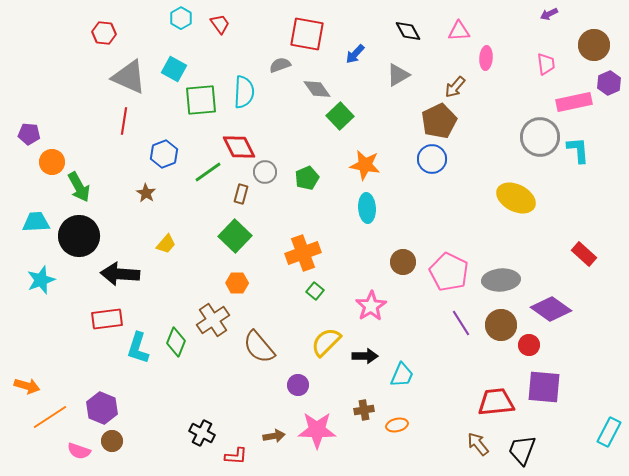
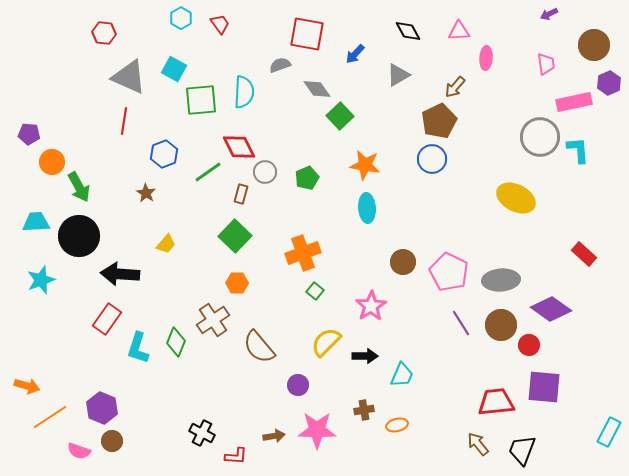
red rectangle at (107, 319): rotated 48 degrees counterclockwise
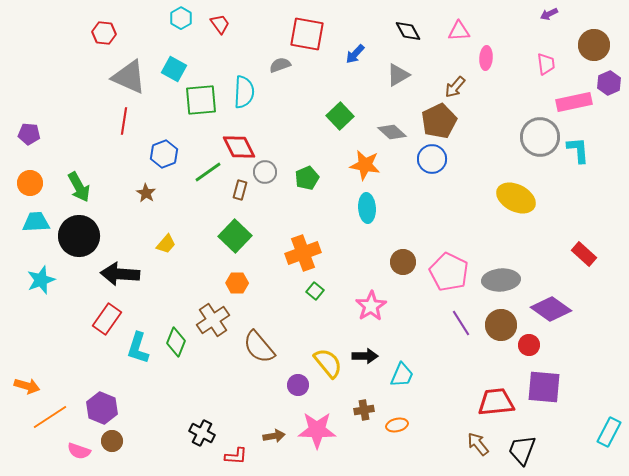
gray diamond at (317, 89): moved 75 px right, 43 px down; rotated 12 degrees counterclockwise
orange circle at (52, 162): moved 22 px left, 21 px down
brown rectangle at (241, 194): moved 1 px left, 4 px up
yellow semicircle at (326, 342): moved 2 px right, 21 px down; rotated 96 degrees clockwise
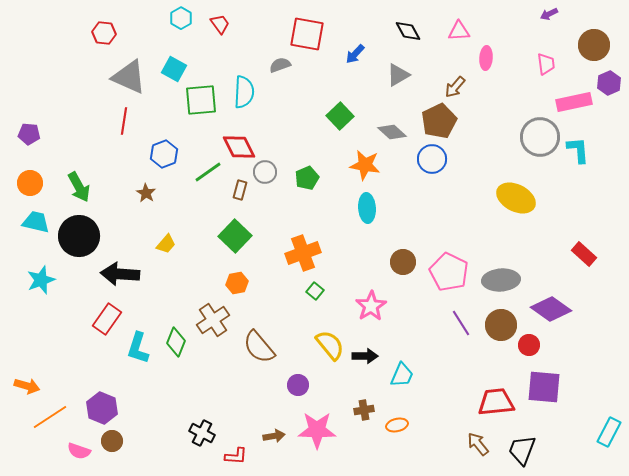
cyan trapezoid at (36, 222): rotated 16 degrees clockwise
orange hexagon at (237, 283): rotated 10 degrees counterclockwise
yellow semicircle at (328, 363): moved 2 px right, 18 px up
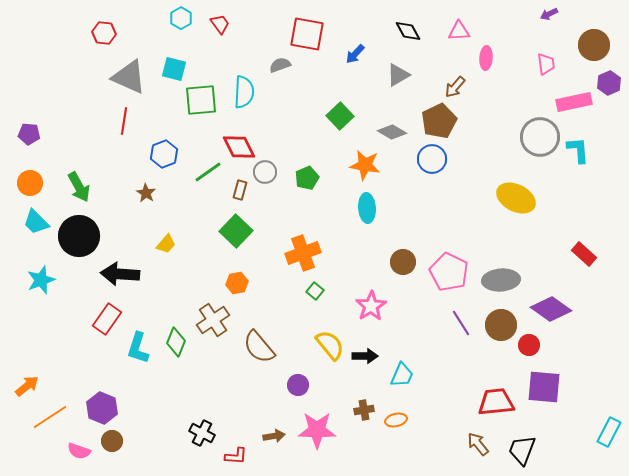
cyan square at (174, 69): rotated 15 degrees counterclockwise
gray diamond at (392, 132): rotated 12 degrees counterclockwise
cyan trapezoid at (36, 222): rotated 148 degrees counterclockwise
green square at (235, 236): moved 1 px right, 5 px up
orange arrow at (27, 386): rotated 55 degrees counterclockwise
orange ellipse at (397, 425): moved 1 px left, 5 px up
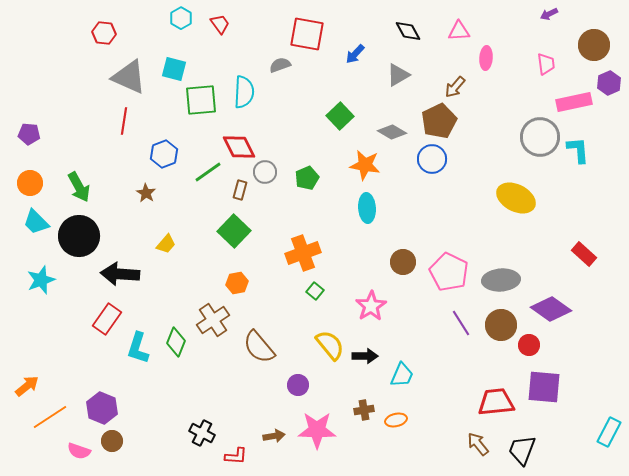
green square at (236, 231): moved 2 px left
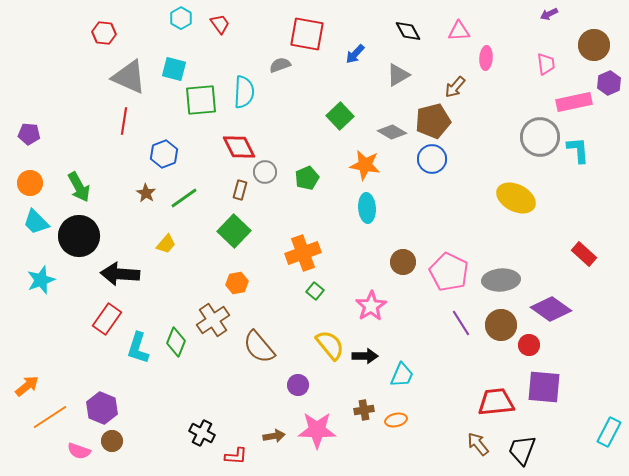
brown pentagon at (439, 121): moved 6 px left; rotated 12 degrees clockwise
green line at (208, 172): moved 24 px left, 26 px down
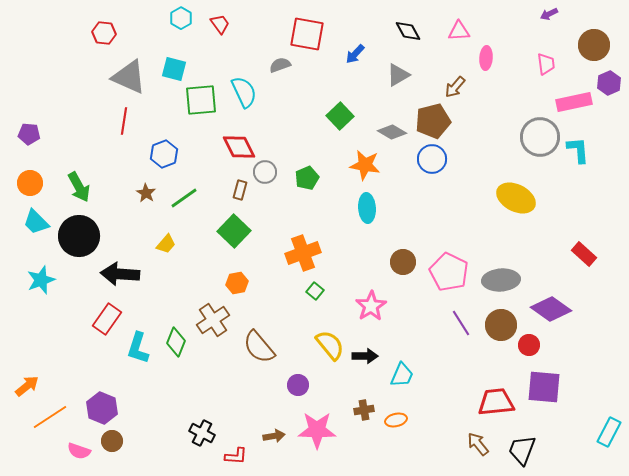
cyan semicircle at (244, 92): rotated 28 degrees counterclockwise
